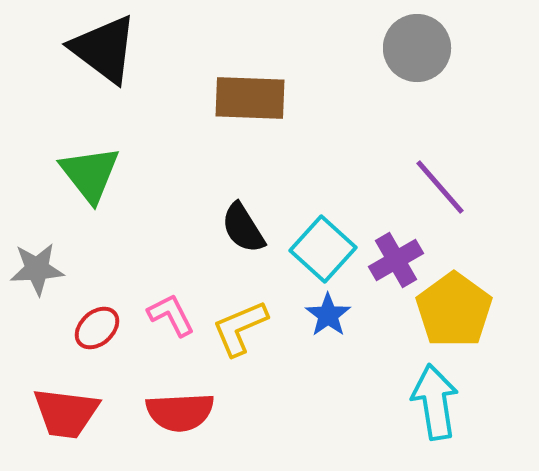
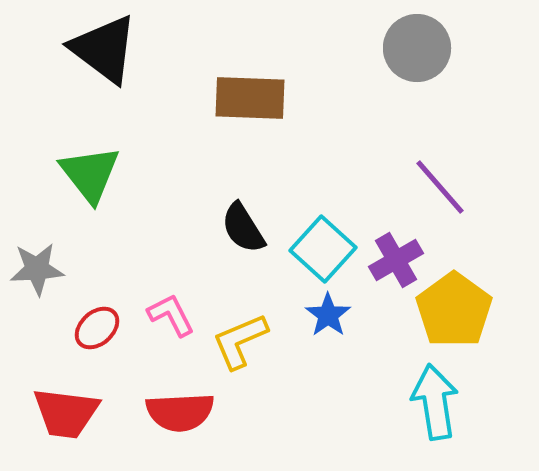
yellow L-shape: moved 13 px down
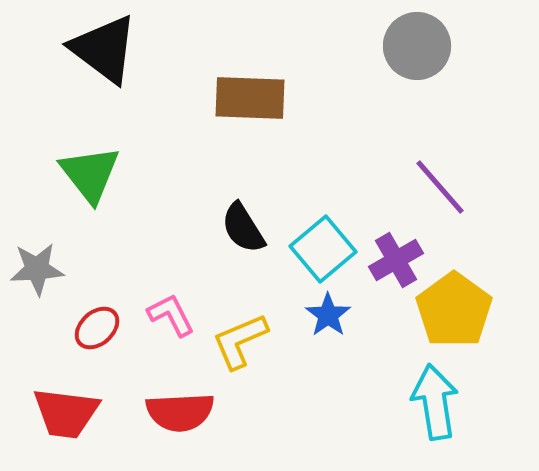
gray circle: moved 2 px up
cyan square: rotated 8 degrees clockwise
